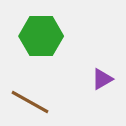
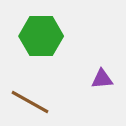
purple triangle: rotated 25 degrees clockwise
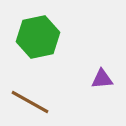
green hexagon: moved 3 px left, 1 px down; rotated 12 degrees counterclockwise
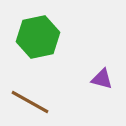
purple triangle: rotated 20 degrees clockwise
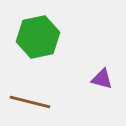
brown line: rotated 15 degrees counterclockwise
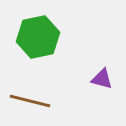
brown line: moved 1 px up
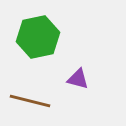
purple triangle: moved 24 px left
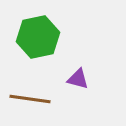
brown line: moved 2 px up; rotated 6 degrees counterclockwise
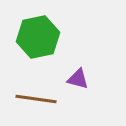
brown line: moved 6 px right
